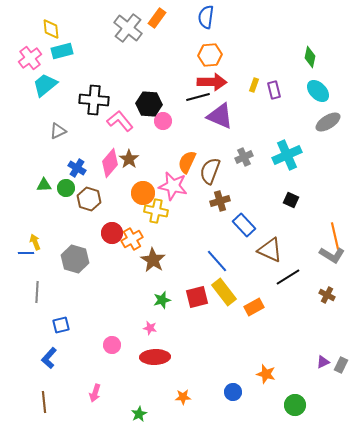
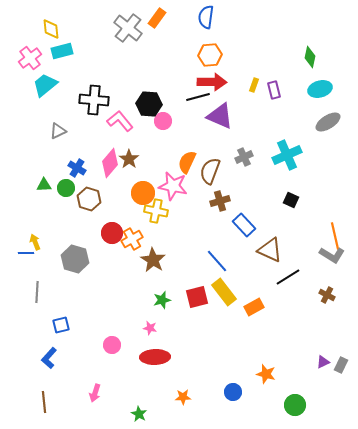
cyan ellipse at (318, 91): moved 2 px right, 2 px up; rotated 60 degrees counterclockwise
green star at (139, 414): rotated 14 degrees counterclockwise
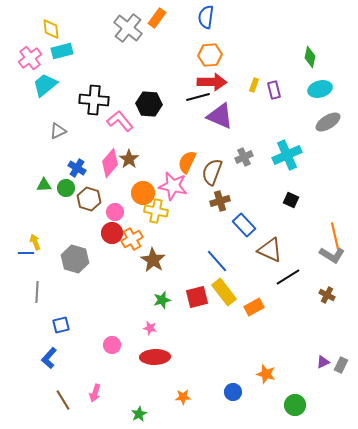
pink circle at (163, 121): moved 48 px left, 91 px down
brown semicircle at (210, 171): moved 2 px right, 1 px down
brown line at (44, 402): moved 19 px right, 2 px up; rotated 25 degrees counterclockwise
green star at (139, 414): rotated 14 degrees clockwise
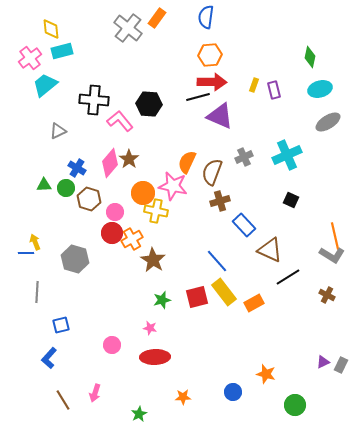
orange rectangle at (254, 307): moved 4 px up
